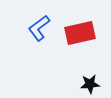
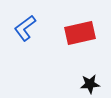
blue L-shape: moved 14 px left
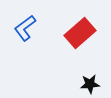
red rectangle: rotated 28 degrees counterclockwise
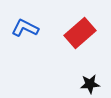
blue L-shape: rotated 64 degrees clockwise
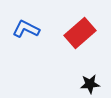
blue L-shape: moved 1 px right, 1 px down
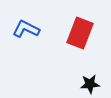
red rectangle: rotated 28 degrees counterclockwise
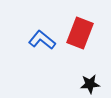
blue L-shape: moved 16 px right, 11 px down; rotated 12 degrees clockwise
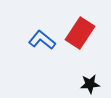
red rectangle: rotated 12 degrees clockwise
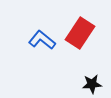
black star: moved 2 px right
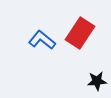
black star: moved 5 px right, 3 px up
